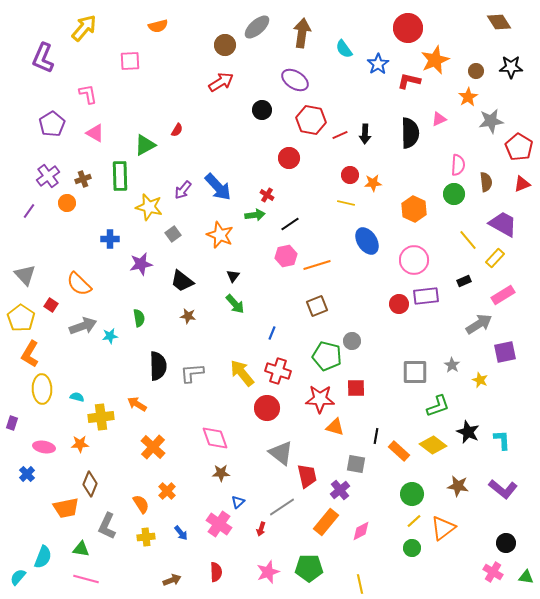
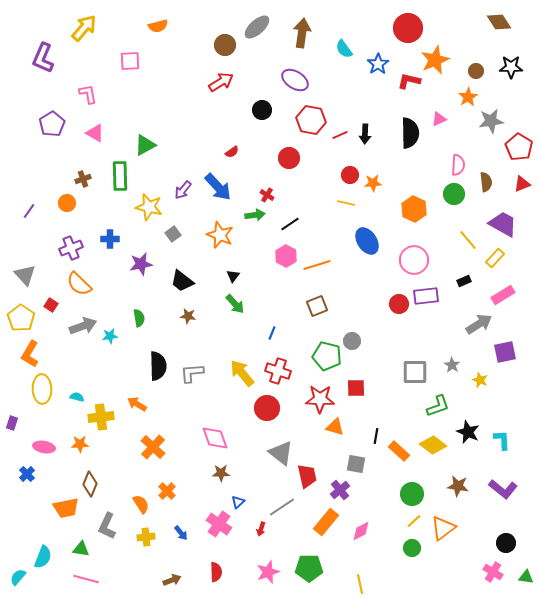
red semicircle at (177, 130): moved 55 px right, 22 px down; rotated 24 degrees clockwise
purple cross at (48, 176): moved 23 px right, 72 px down; rotated 15 degrees clockwise
pink hexagon at (286, 256): rotated 20 degrees counterclockwise
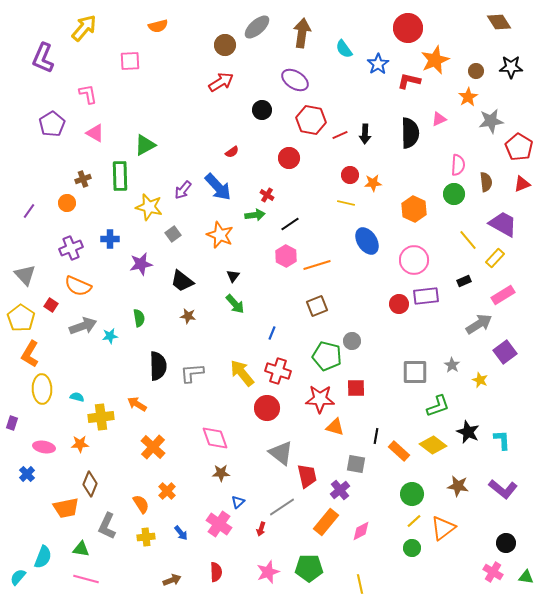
orange semicircle at (79, 284): moved 1 px left, 2 px down; rotated 20 degrees counterclockwise
purple square at (505, 352): rotated 25 degrees counterclockwise
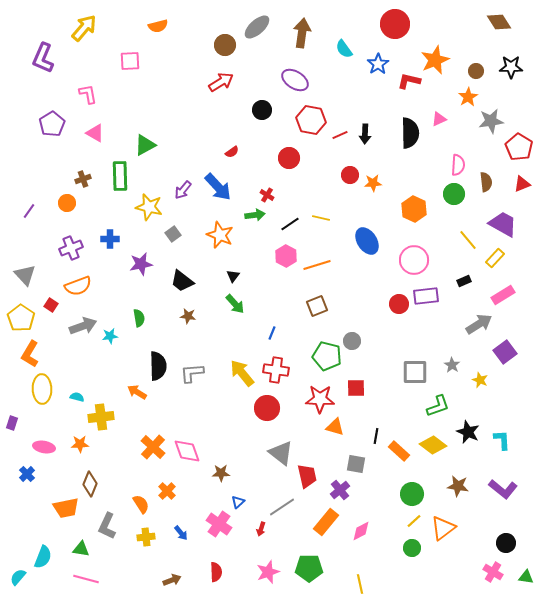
red circle at (408, 28): moved 13 px left, 4 px up
yellow line at (346, 203): moved 25 px left, 15 px down
orange semicircle at (78, 286): rotated 44 degrees counterclockwise
red cross at (278, 371): moved 2 px left, 1 px up; rotated 10 degrees counterclockwise
orange arrow at (137, 404): moved 12 px up
pink diamond at (215, 438): moved 28 px left, 13 px down
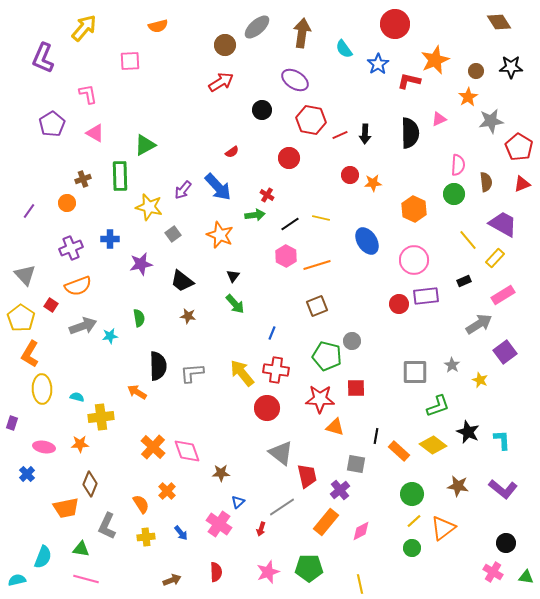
cyan semicircle at (18, 577): moved 1 px left, 3 px down; rotated 36 degrees clockwise
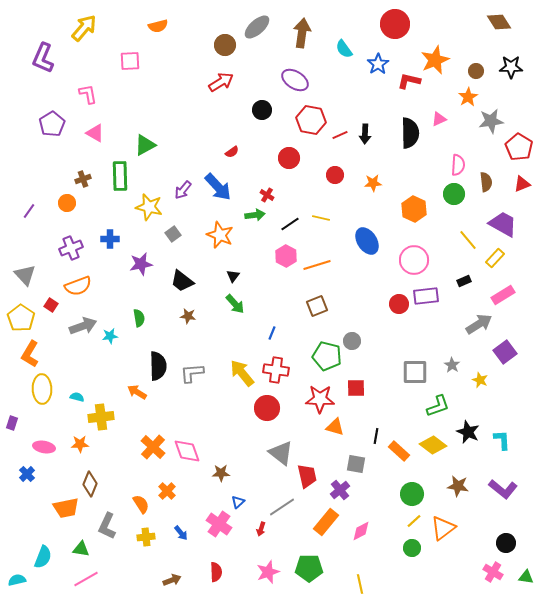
red circle at (350, 175): moved 15 px left
pink line at (86, 579): rotated 45 degrees counterclockwise
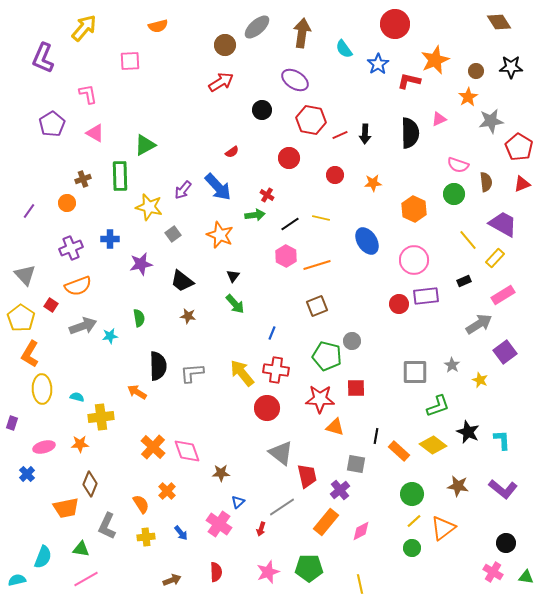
pink semicircle at (458, 165): rotated 105 degrees clockwise
pink ellipse at (44, 447): rotated 25 degrees counterclockwise
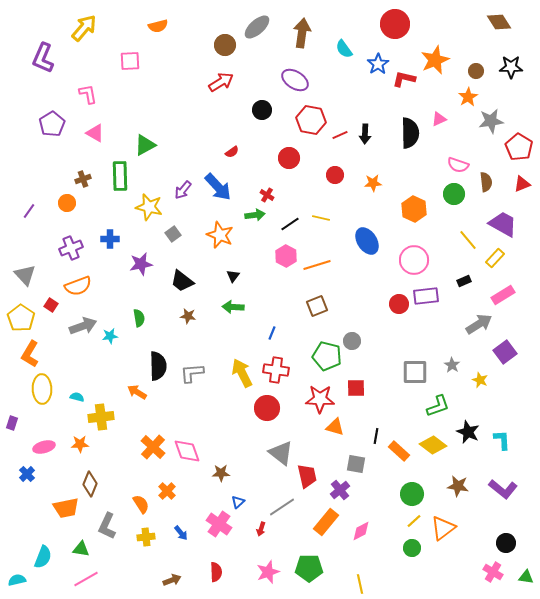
red L-shape at (409, 81): moved 5 px left, 2 px up
green arrow at (235, 304): moved 2 px left, 3 px down; rotated 135 degrees clockwise
yellow arrow at (242, 373): rotated 12 degrees clockwise
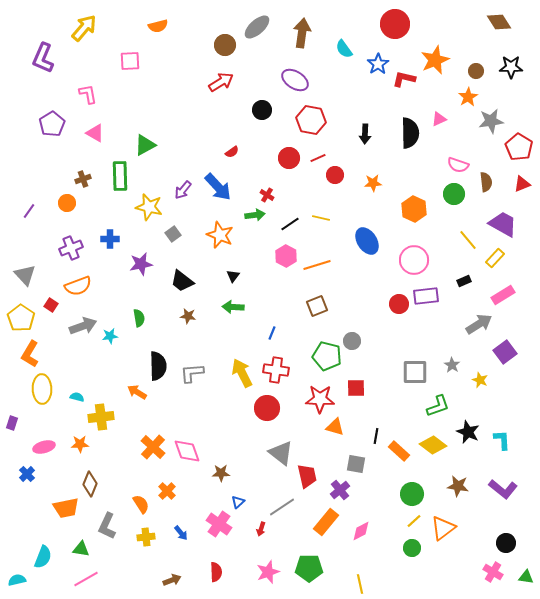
red line at (340, 135): moved 22 px left, 23 px down
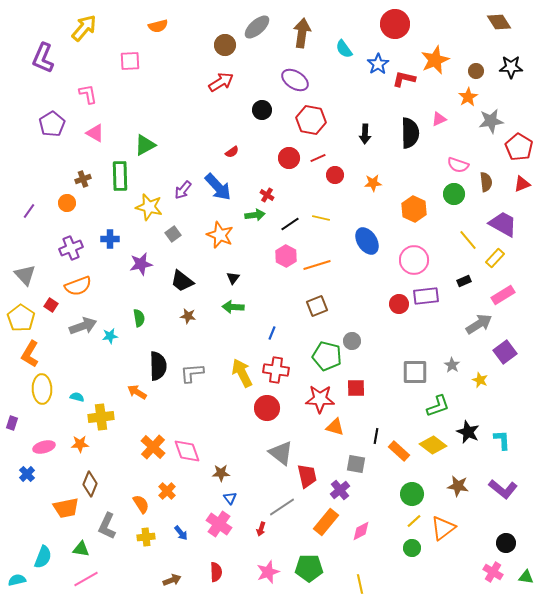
black triangle at (233, 276): moved 2 px down
blue triangle at (238, 502): moved 8 px left, 4 px up; rotated 24 degrees counterclockwise
